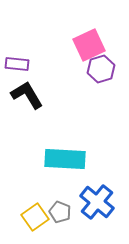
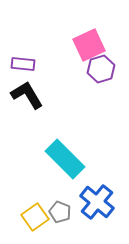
purple rectangle: moved 6 px right
cyan rectangle: rotated 42 degrees clockwise
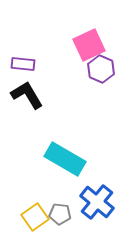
purple hexagon: rotated 20 degrees counterclockwise
cyan rectangle: rotated 15 degrees counterclockwise
gray pentagon: moved 2 px down; rotated 15 degrees counterclockwise
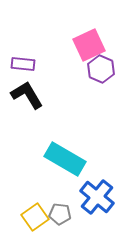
blue cross: moved 5 px up
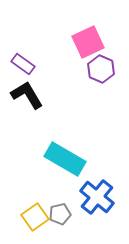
pink square: moved 1 px left, 3 px up
purple rectangle: rotated 30 degrees clockwise
gray pentagon: rotated 20 degrees counterclockwise
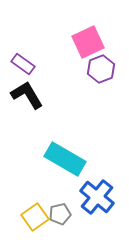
purple hexagon: rotated 16 degrees clockwise
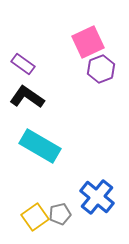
black L-shape: moved 2 px down; rotated 24 degrees counterclockwise
cyan rectangle: moved 25 px left, 13 px up
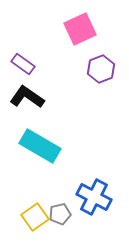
pink square: moved 8 px left, 13 px up
blue cross: moved 3 px left; rotated 12 degrees counterclockwise
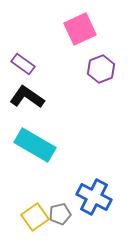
cyan rectangle: moved 5 px left, 1 px up
